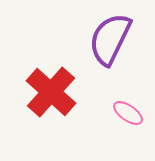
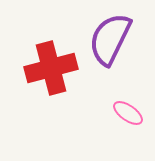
red cross: moved 24 px up; rotated 33 degrees clockwise
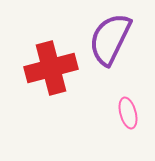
pink ellipse: rotated 40 degrees clockwise
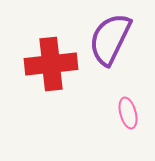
red cross: moved 4 px up; rotated 9 degrees clockwise
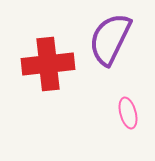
red cross: moved 3 px left
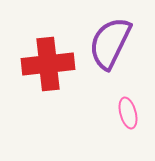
purple semicircle: moved 4 px down
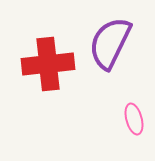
pink ellipse: moved 6 px right, 6 px down
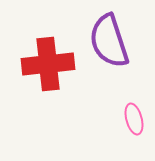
purple semicircle: moved 1 px left, 2 px up; rotated 44 degrees counterclockwise
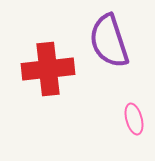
red cross: moved 5 px down
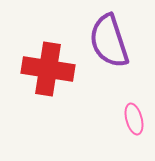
red cross: rotated 15 degrees clockwise
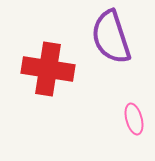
purple semicircle: moved 2 px right, 4 px up
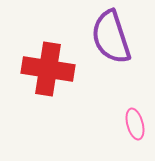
pink ellipse: moved 1 px right, 5 px down
